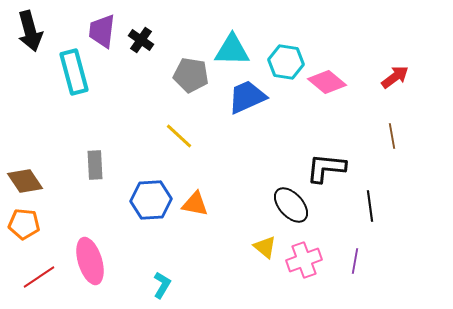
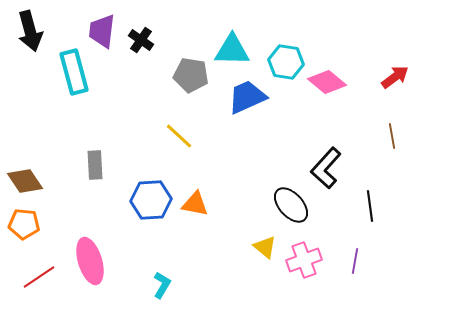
black L-shape: rotated 54 degrees counterclockwise
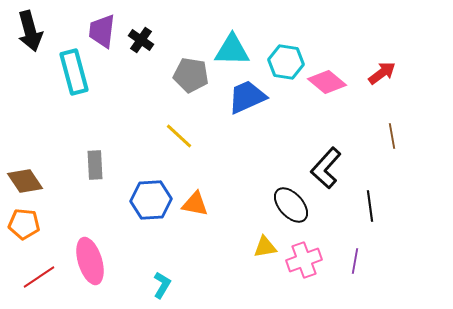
red arrow: moved 13 px left, 4 px up
yellow triangle: rotated 50 degrees counterclockwise
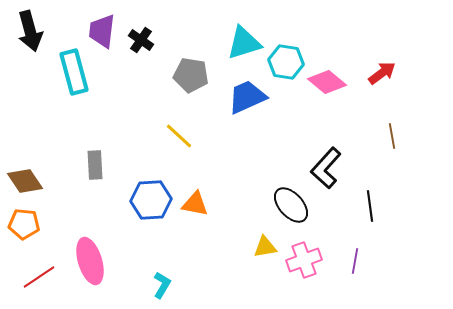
cyan triangle: moved 12 px right, 7 px up; rotated 18 degrees counterclockwise
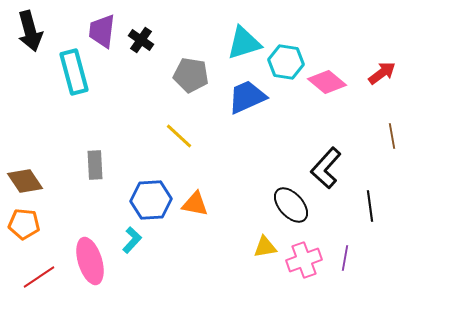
purple line: moved 10 px left, 3 px up
cyan L-shape: moved 30 px left, 45 px up; rotated 12 degrees clockwise
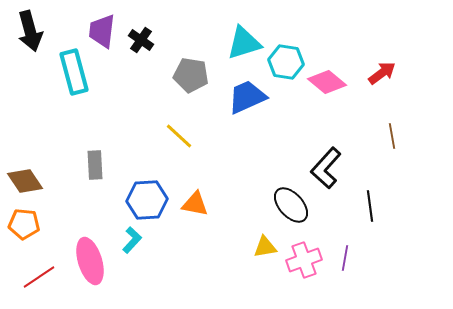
blue hexagon: moved 4 px left
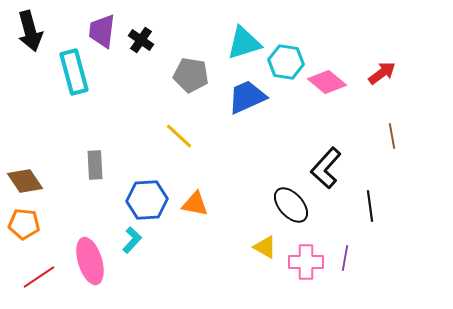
yellow triangle: rotated 40 degrees clockwise
pink cross: moved 2 px right, 2 px down; rotated 20 degrees clockwise
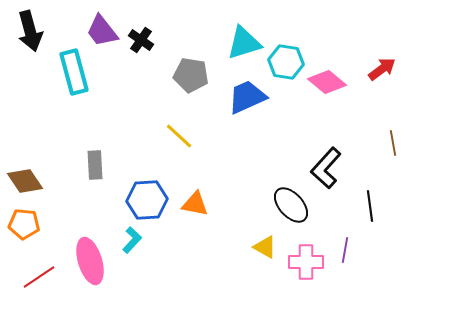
purple trapezoid: rotated 45 degrees counterclockwise
red arrow: moved 4 px up
brown line: moved 1 px right, 7 px down
purple line: moved 8 px up
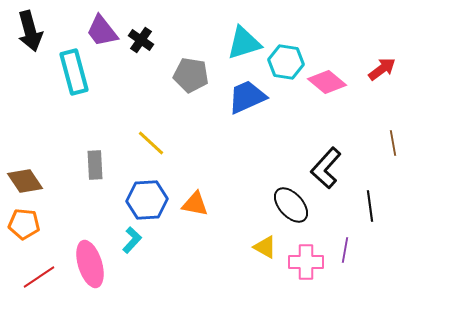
yellow line: moved 28 px left, 7 px down
pink ellipse: moved 3 px down
